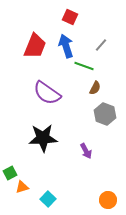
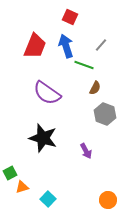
green line: moved 1 px up
black star: rotated 20 degrees clockwise
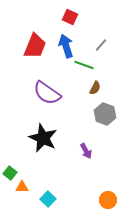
black star: rotated 8 degrees clockwise
green square: rotated 24 degrees counterclockwise
orange triangle: rotated 16 degrees clockwise
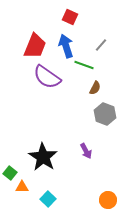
purple semicircle: moved 16 px up
black star: moved 19 px down; rotated 8 degrees clockwise
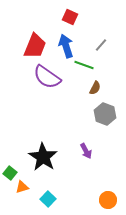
orange triangle: rotated 16 degrees counterclockwise
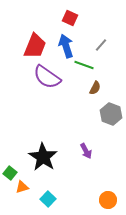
red square: moved 1 px down
gray hexagon: moved 6 px right
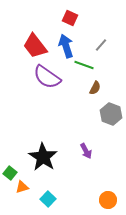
red trapezoid: rotated 120 degrees clockwise
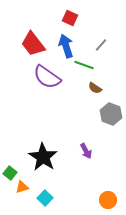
red trapezoid: moved 2 px left, 2 px up
brown semicircle: rotated 96 degrees clockwise
cyan square: moved 3 px left, 1 px up
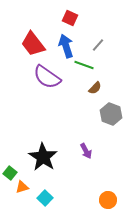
gray line: moved 3 px left
brown semicircle: rotated 80 degrees counterclockwise
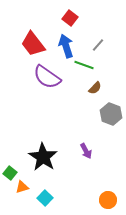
red square: rotated 14 degrees clockwise
